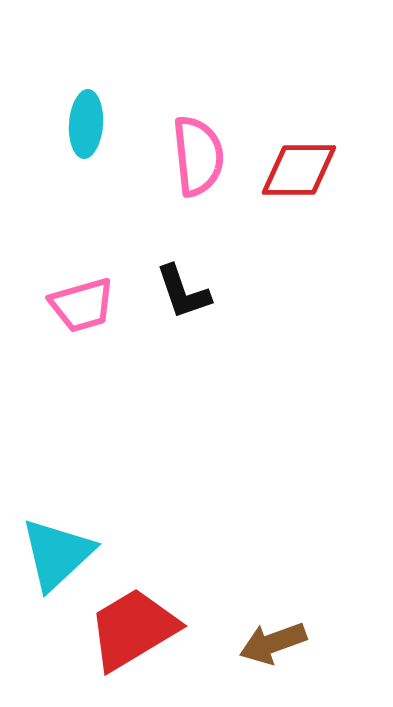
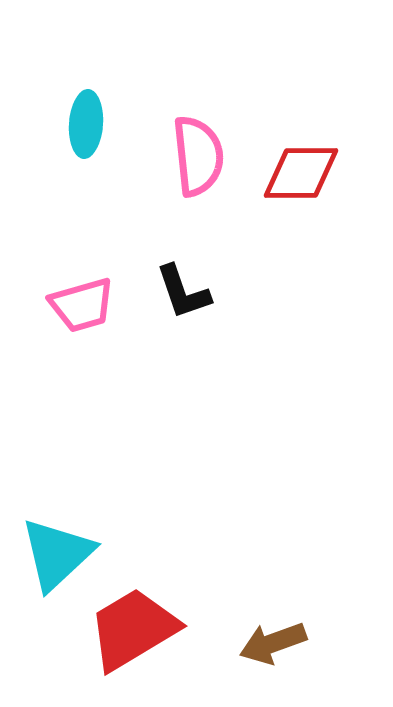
red diamond: moved 2 px right, 3 px down
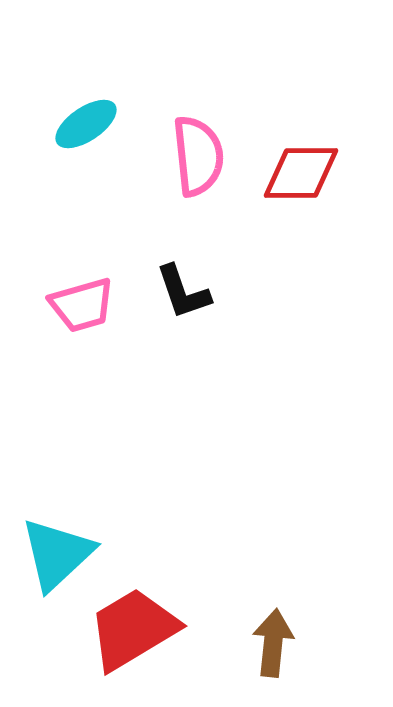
cyan ellipse: rotated 52 degrees clockwise
brown arrow: rotated 116 degrees clockwise
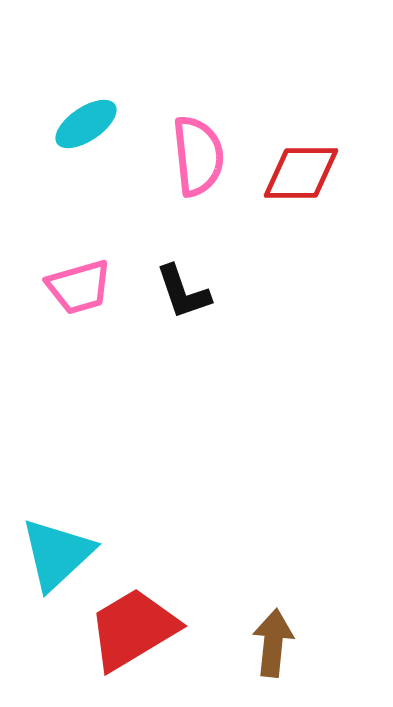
pink trapezoid: moved 3 px left, 18 px up
